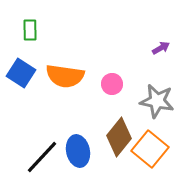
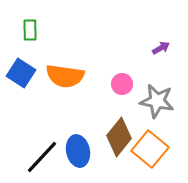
pink circle: moved 10 px right
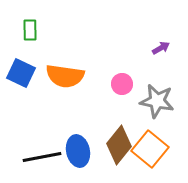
blue square: rotated 8 degrees counterclockwise
brown diamond: moved 8 px down
black line: rotated 36 degrees clockwise
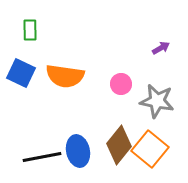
pink circle: moved 1 px left
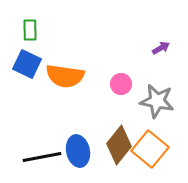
blue square: moved 6 px right, 9 px up
